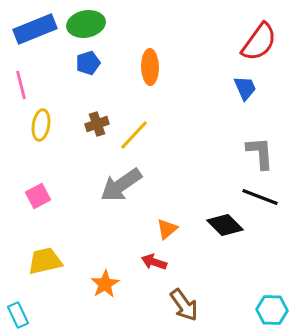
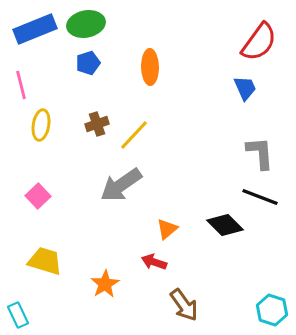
pink square: rotated 15 degrees counterclockwise
yellow trapezoid: rotated 30 degrees clockwise
cyan hexagon: rotated 16 degrees clockwise
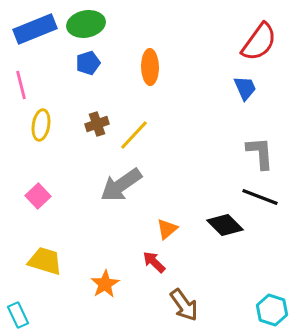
red arrow: rotated 25 degrees clockwise
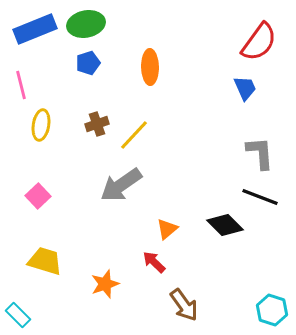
orange star: rotated 12 degrees clockwise
cyan rectangle: rotated 20 degrees counterclockwise
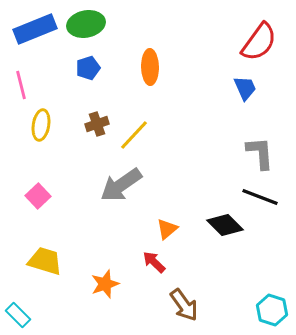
blue pentagon: moved 5 px down
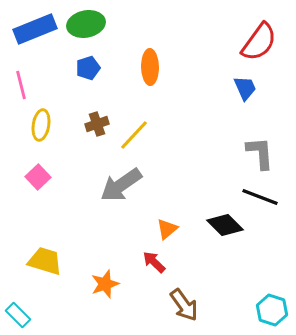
pink square: moved 19 px up
